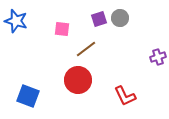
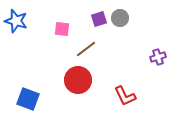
blue square: moved 3 px down
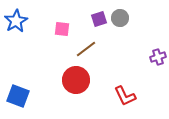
blue star: rotated 25 degrees clockwise
red circle: moved 2 px left
blue square: moved 10 px left, 3 px up
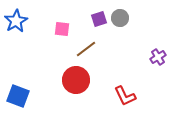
purple cross: rotated 14 degrees counterclockwise
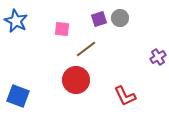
blue star: rotated 15 degrees counterclockwise
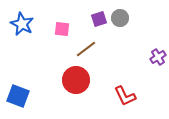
blue star: moved 6 px right, 3 px down
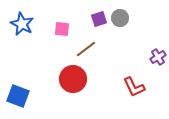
red circle: moved 3 px left, 1 px up
red L-shape: moved 9 px right, 9 px up
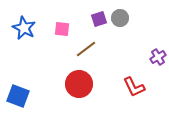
blue star: moved 2 px right, 4 px down
red circle: moved 6 px right, 5 px down
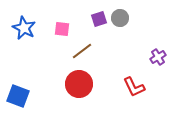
brown line: moved 4 px left, 2 px down
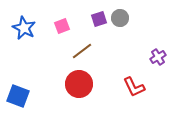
pink square: moved 3 px up; rotated 28 degrees counterclockwise
